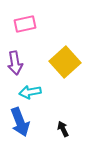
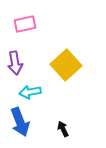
yellow square: moved 1 px right, 3 px down
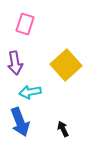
pink rectangle: rotated 60 degrees counterclockwise
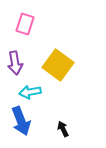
yellow square: moved 8 px left; rotated 12 degrees counterclockwise
blue arrow: moved 1 px right, 1 px up
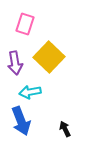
yellow square: moved 9 px left, 8 px up; rotated 8 degrees clockwise
black arrow: moved 2 px right
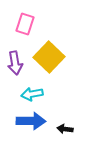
cyan arrow: moved 2 px right, 2 px down
blue arrow: moved 10 px right; rotated 68 degrees counterclockwise
black arrow: rotated 56 degrees counterclockwise
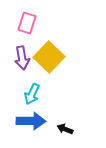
pink rectangle: moved 2 px right, 1 px up
purple arrow: moved 7 px right, 5 px up
cyan arrow: rotated 55 degrees counterclockwise
black arrow: rotated 14 degrees clockwise
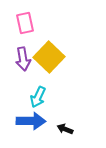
pink rectangle: moved 2 px left; rotated 30 degrees counterclockwise
purple arrow: moved 1 px right, 1 px down
cyan arrow: moved 6 px right, 3 px down
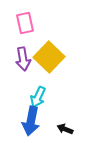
blue arrow: rotated 100 degrees clockwise
